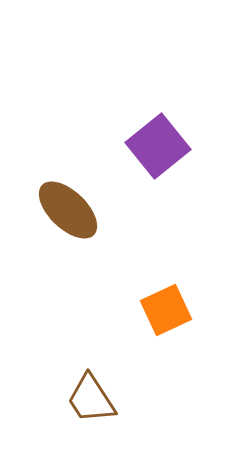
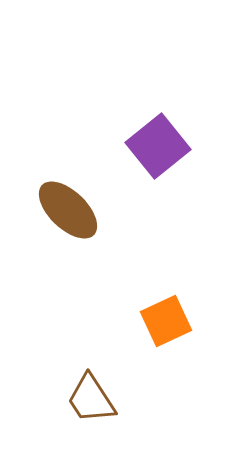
orange square: moved 11 px down
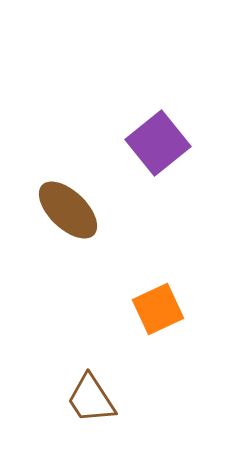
purple square: moved 3 px up
orange square: moved 8 px left, 12 px up
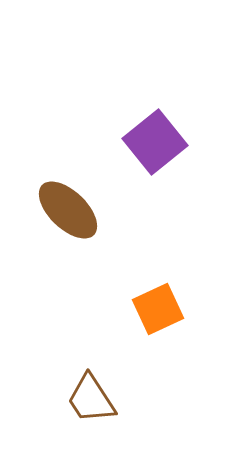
purple square: moved 3 px left, 1 px up
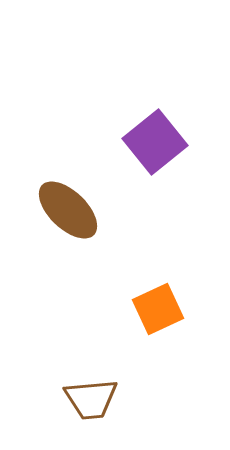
brown trapezoid: rotated 62 degrees counterclockwise
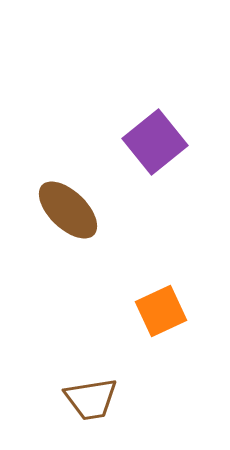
orange square: moved 3 px right, 2 px down
brown trapezoid: rotated 4 degrees counterclockwise
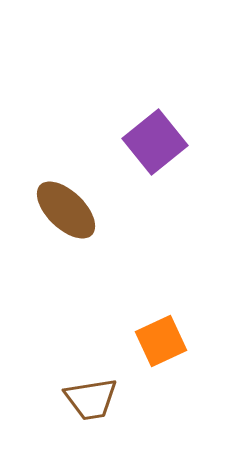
brown ellipse: moved 2 px left
orange square: moved 30 px down
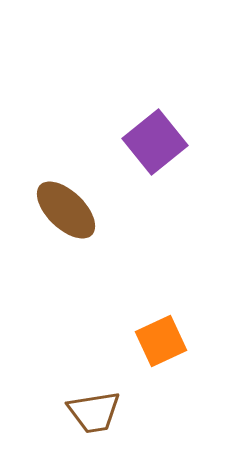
brown trapezoid: moved 3 px right, 13 px down
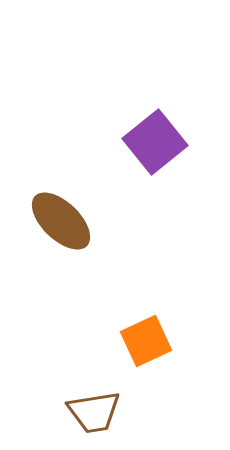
brown ellipse: moved 5 px left, 11 px down
orange square: moved 15 px left
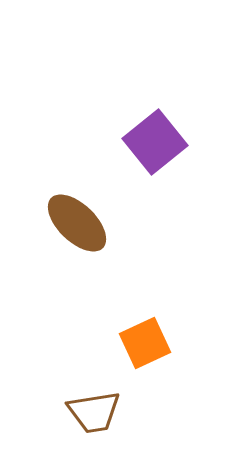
brown ellipse: moved 16 px right, 2 px down
orange square: moved 1 px left, 2 px down
